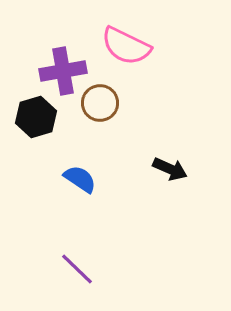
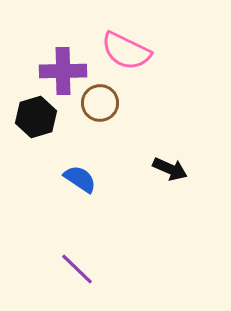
pink semicircle: moved 5 px down
purple cross: rotated 9 degrees clockwise
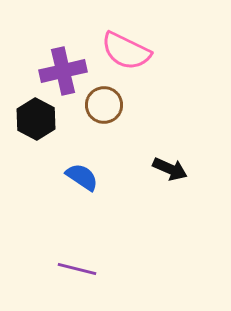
purple cross: rotated 12 degrees counterclockwise
brown circle: moved 4 px right, 2 px down
black hexagon: moved 2 px down; rotated 15 degrees counterclockwise
blue semicircle: moved 2 px right, 2 px up
purple line: rotated 30 degrees counterclockwise
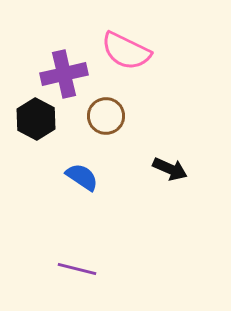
purple cross: moved 1 px right, 3 px down
brown circle: moved 2 px right, 11 px down
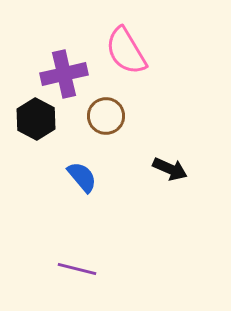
pink semicircle: rotated 33 degrees clockwise
blue semicircle: rotated 16 degrees clockwise
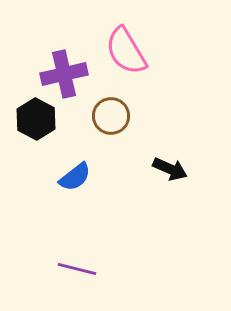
brown circle: moved 5 px right
blue semicircle: moved 7 px left; rotated 92 degrees clockwise
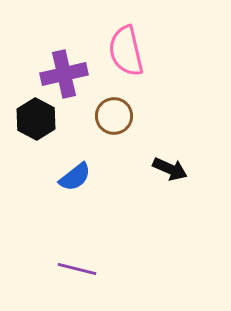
pink semicircle: rotated 18 degrees clockwise
brown circle: moved 3 px right
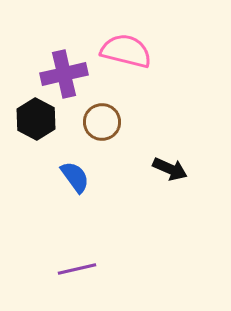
pink semicircle: rotated 117 degrees clockwise
brown circle: moved 12 px left, 6 px down
blue semicircle: rotated 88 degrees counterclockwise
purple line: rotated 27 degrees counterclockwise
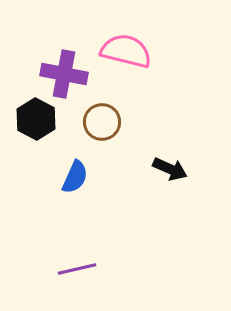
purple cross: rotated 24 degrees clockwise
blue semicircle: rotated 60 degrees clockwise
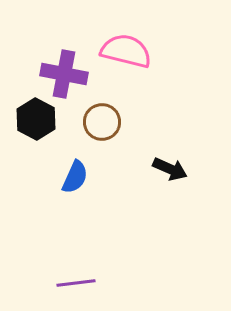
purple line: moved 1 px left, 14 px down; rotated 6 degrees clockwise
